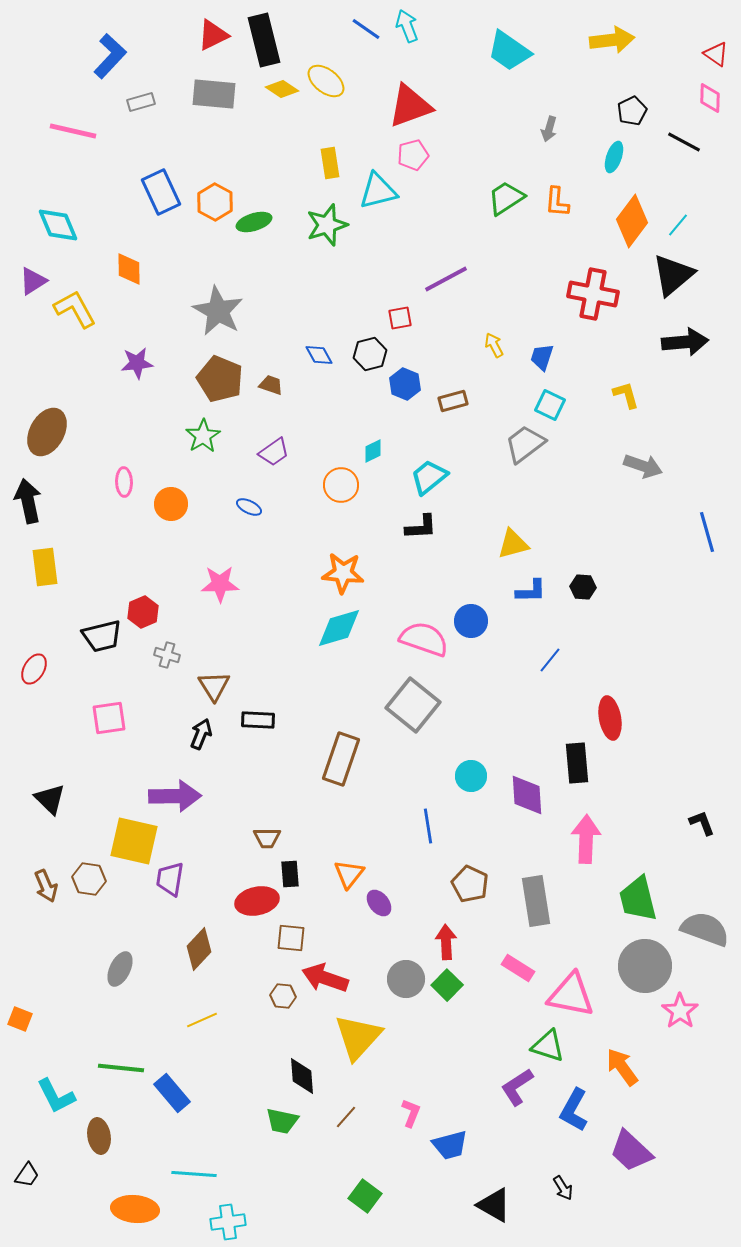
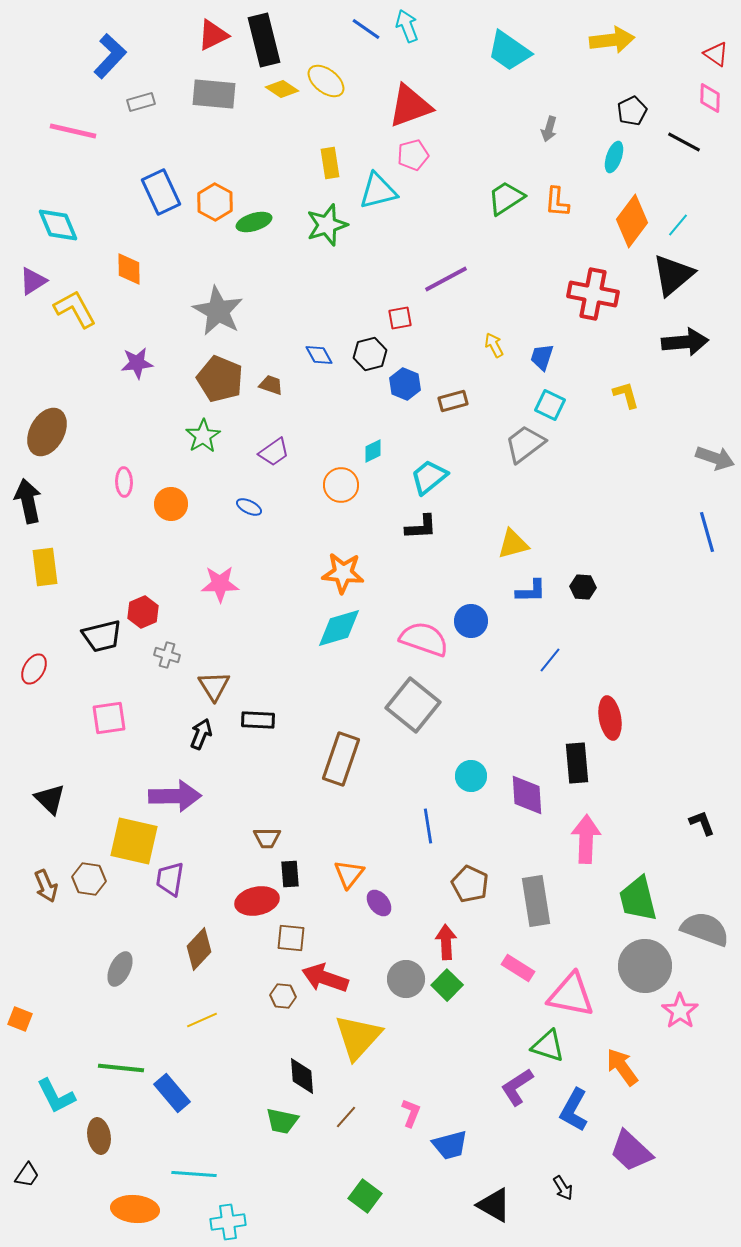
gray arrow at (643, 466): moved 72 px right, 8 px up
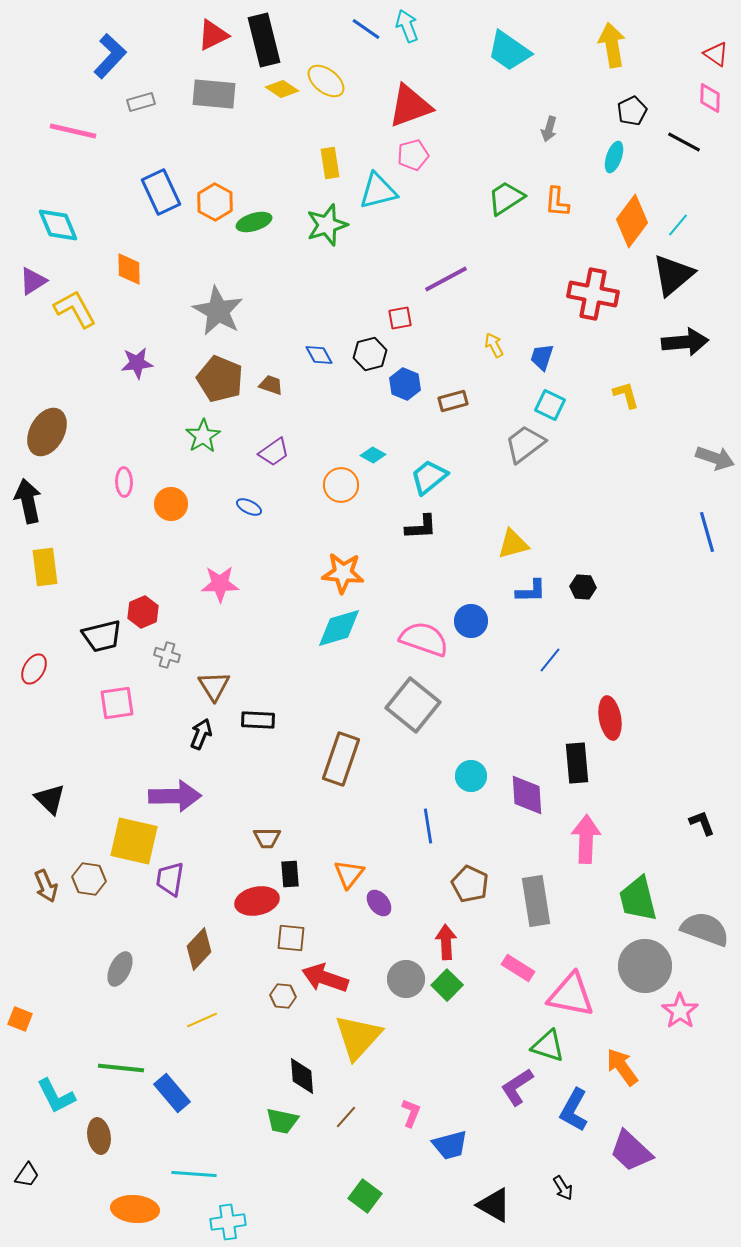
yellow arrow at (612, 40): moved 5 px down; rotated 93 degrees counterclockwise
cyan diamond at (373, 451): moved 4 px down; rotated 55 degrees clockwise
pink square at (109, 718): moved 8 px right, 15 px up
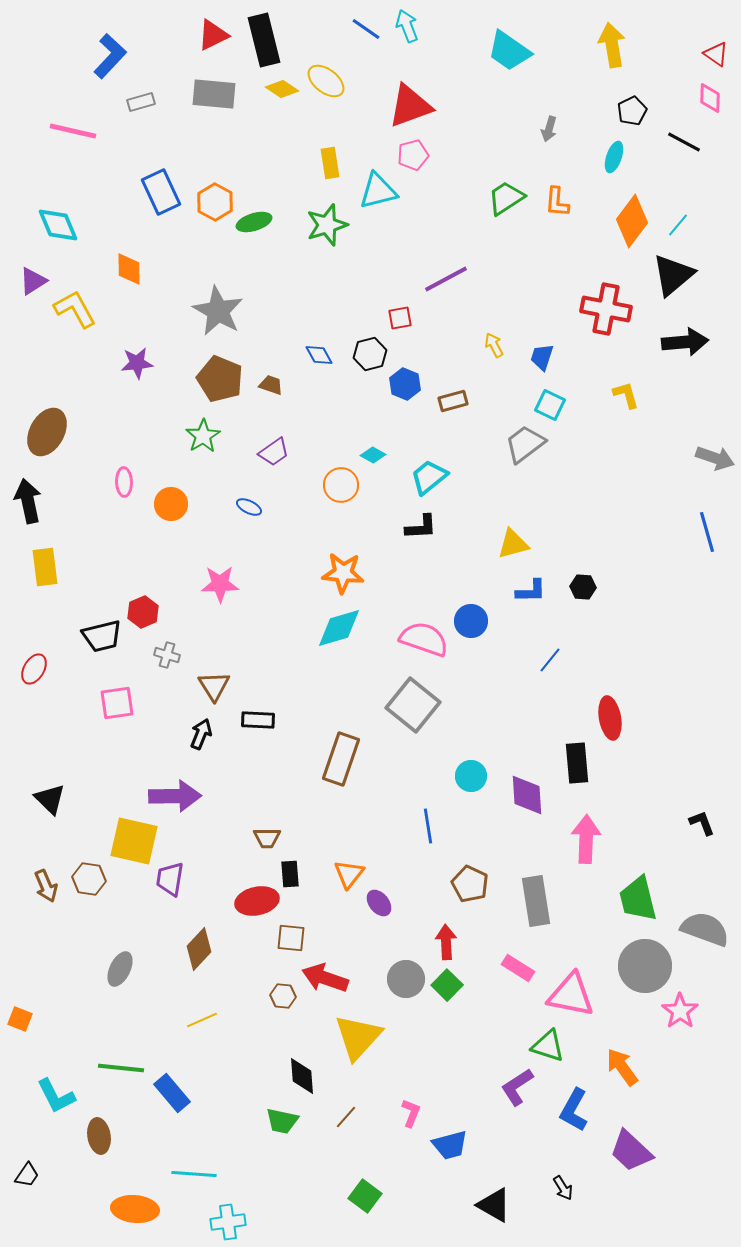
red cross at (593, 294): moved 13 px right, 15 px down
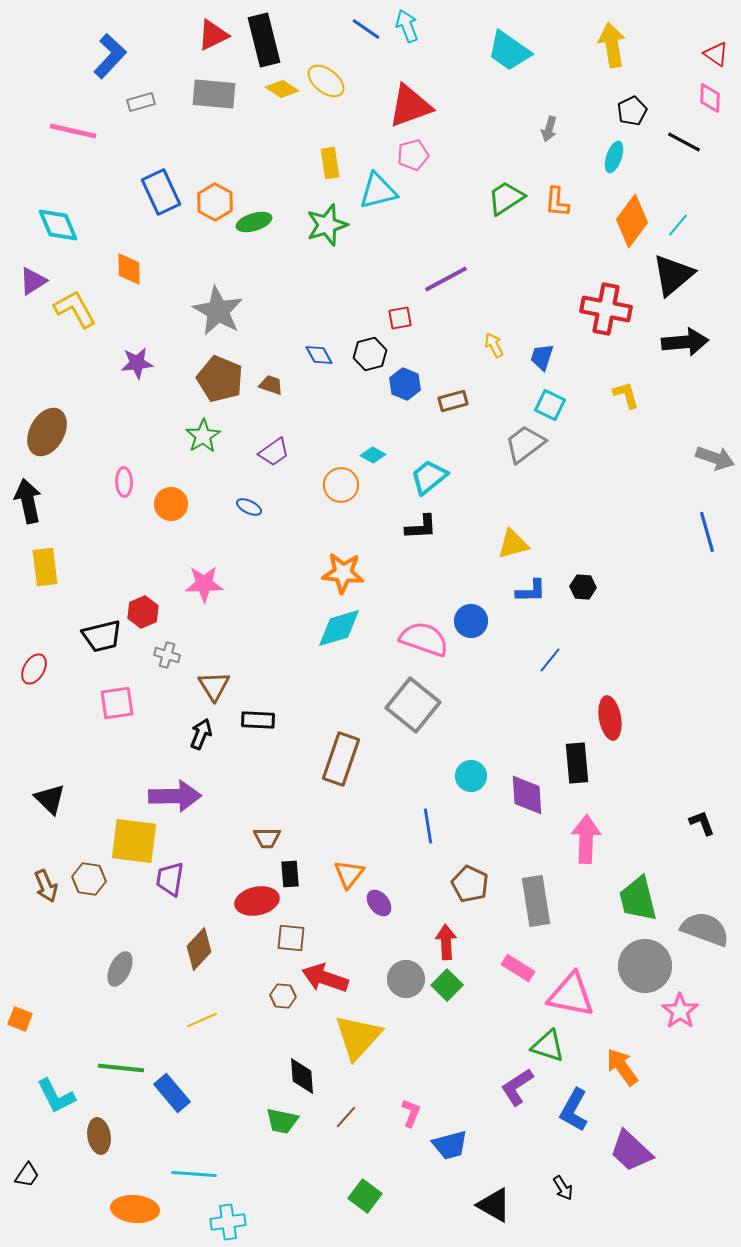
pink star at (220, 584): moved 16 px left
yellow square at (134, 841): rotated 6 degrees counterclockwise
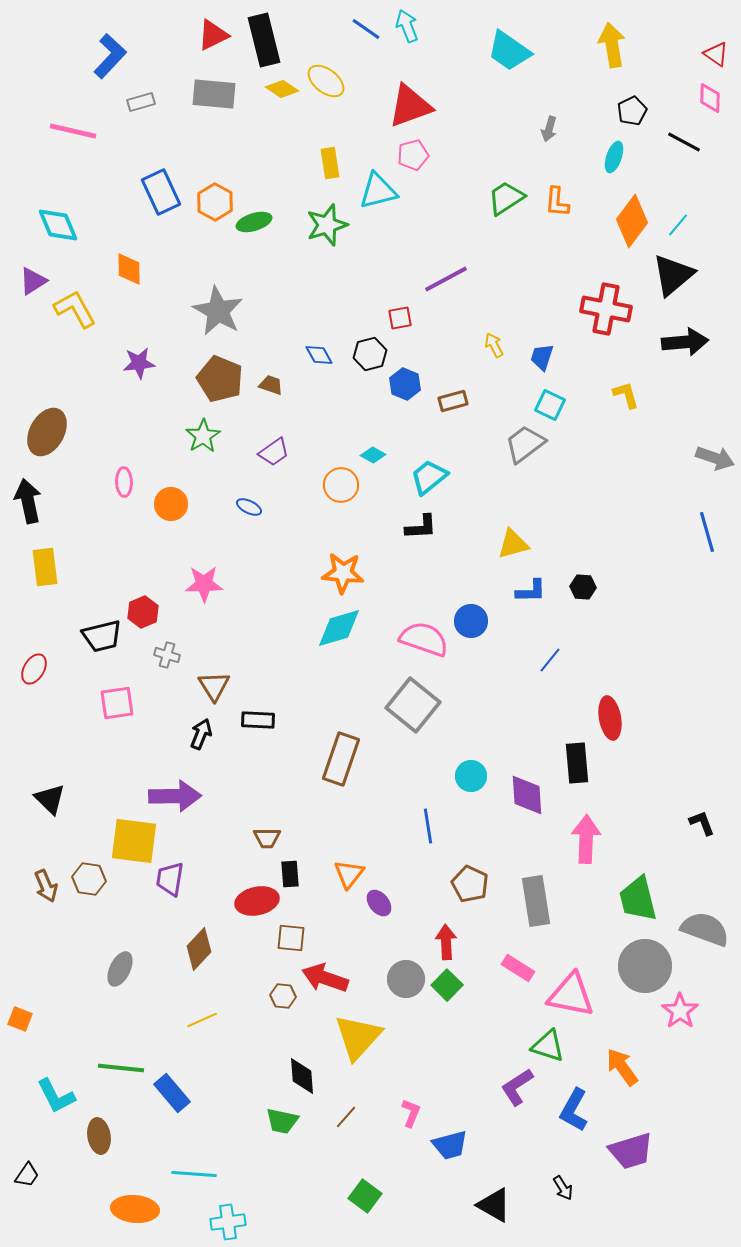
purple star at (137, 363): moved 2 px right
purple trapezoid at (631, 1151): rotated 60 degrees counterclockwise
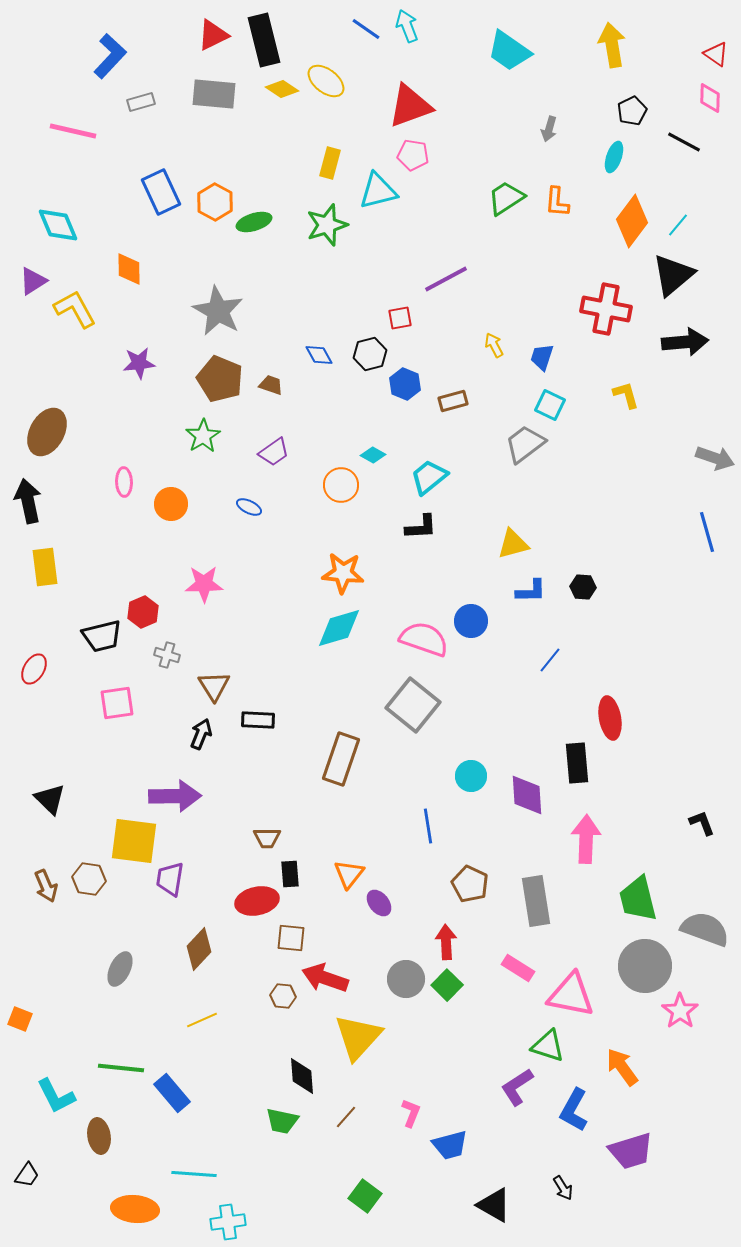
pink pentagon at (413, 155): rotated 24 degrees clockwise
yellow rectangle at (330, 163): rotated 24 degrees clockwise
